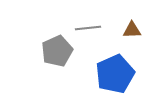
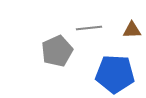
gray line: moved 1 px right
blue pentagon: rotated 27 degrees clockwise
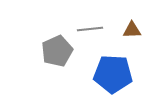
gray line: moved 1 px right, 1 px down
blue pentagon: moved 2 px left
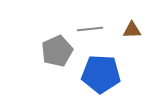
blue pentagon: moved 12 px left
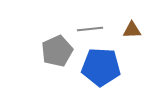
blue pentagon: moved 7 px up
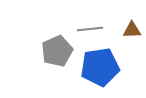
blue pentagon: moved 1 px left; rotated 12 degrees counterclockwise
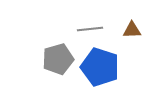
gray pentagon: moved 1 px right, 8 px down; rotated 8 degrees clockwise
blue pentagon: rotated 27 degrees clockwise
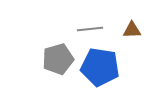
blue pentagon: rotated 9 degrees counterclockwise
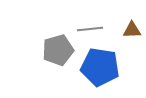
gray pentagon: moved 9 px up
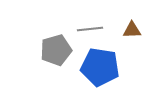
gray pentagon: moved 2 px left
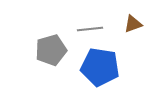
brown triangle: moved 1 px right, 6 px up; rotated 18 degrees counterclockwise
gray pentagon: moved 5 px left
